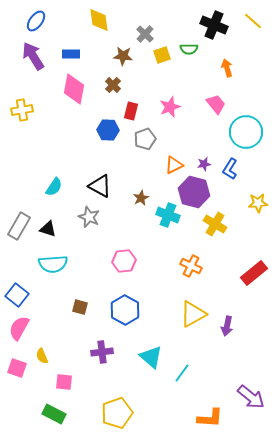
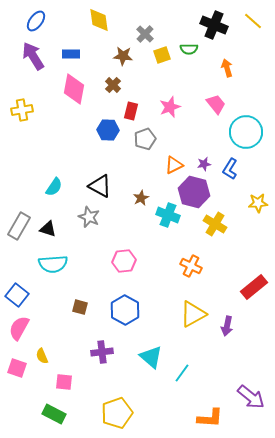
red rectangle at (254, 273): moved 14 px down
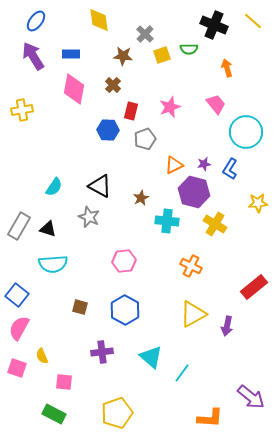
cyan cross at (168, 215): moved 1 px left, 6 px down; rotated 15 degrees counterclockwise
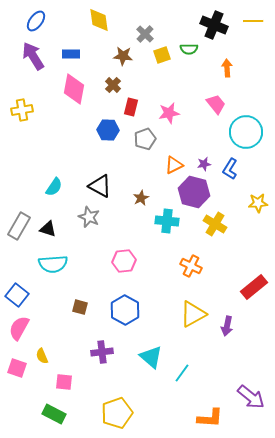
yellow line at (253, 21): rotated 42 degrees counterclockwise
orange arrow at (227, 68): rotated 12 degrees clockwise
pink star at (170, 107): moved 1 px left, 6 px down; rotated 10 degrees clockwise
red rectangle at (131, 111): moved 4 px up
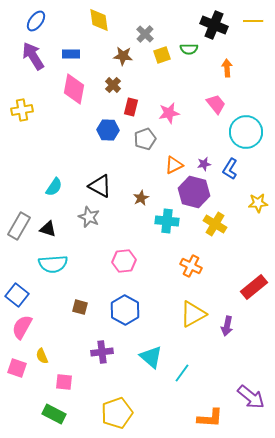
pink semicircle at (19, 328): moved 3 px right, 1 px up
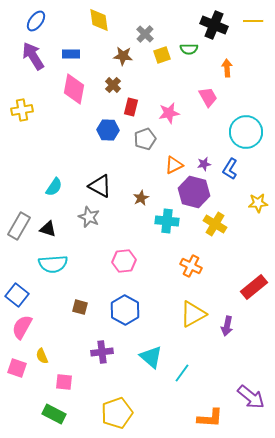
pink trapezoid at (216, 104): moved 8 px left, 7 px up; rotated 10 degrees clockwise
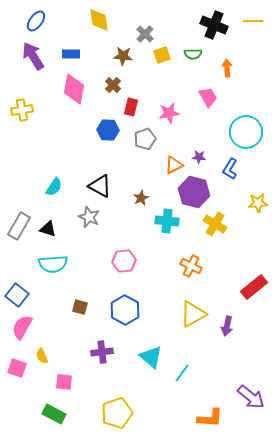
green semicircle at (189, 49): moved 4 px right, 5 px down
purple star at (204, 164): moved 5 px left, 7 px up; rotated 16 degrees clockwise
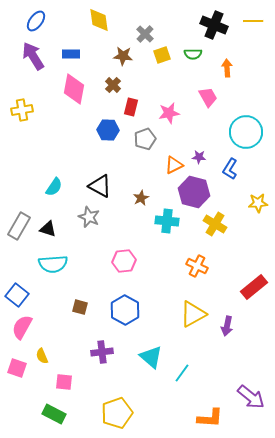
orange cross at (191, 266): moved 6 px right
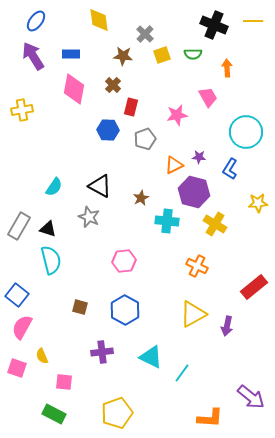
pink star at (169, 113): moved 8 px right, 2 px down
cyan semicircle at (53, 264): moved 2 px left, 4 px up; rotated 100 degrees counterclockwise
cyan triangle at (151, 357): rotated 15 degrees counterclockwise
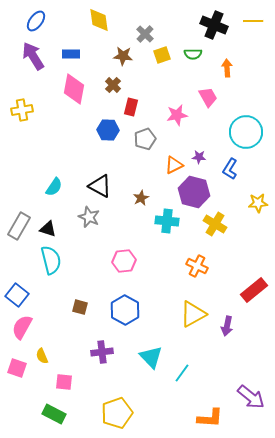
red rectangle at (254, 287): moved 3 px down
cyan triangle at (151, 357): rotated 20 degrees clockwise
